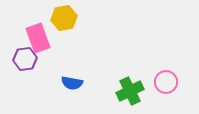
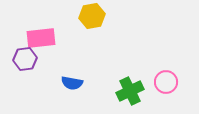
yellow hexagon: moved 28 px right, 2 px up
pink rectangle: moved 3 px right; rotated 76 degrees counterclockwise
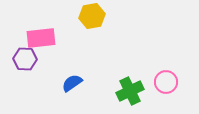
purple hexagon: rotated 10 degrees clockwise
blue semicircle: rotated 135 degrees clockwise
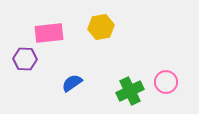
yellow hexagon: moved 9 px right, 11 px down
pink rectangle: moved 8 px right, 5 px up
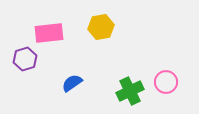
purple hexagon: rotated 20 degrees counterclockwise
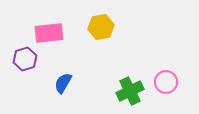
blue semicircle: moved 9 px left; rotated 25 degrees counterclockwise
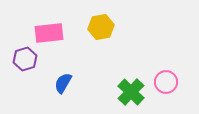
green cross: moved 1 px right, 1 px down; rotated 20 degrees counterclockwise
